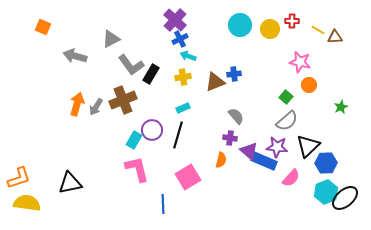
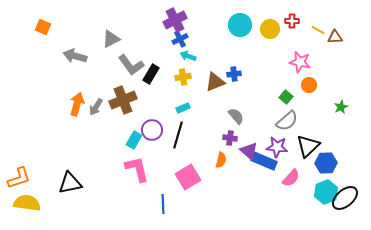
purple cross at (175, 20): rotated 20 degrees clockwise
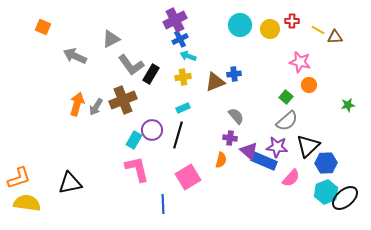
gray arrow at (75, 56): rotated 10 degrees clockwise
green star at (341, 107): moved 7 px right, 2 px up; rotated 16 degrees clockwise
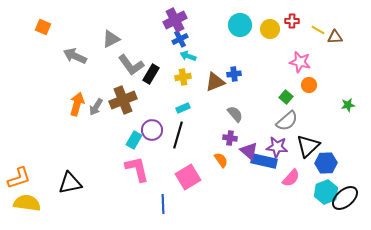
gray semicircle at (236, 116): moved 1 px left, 2 px up
orange semicircle at (221, 160): rotated 49 degrees counterclockwise
blue rectangle at (264, 161): rotated 10 degrees counterclockwise
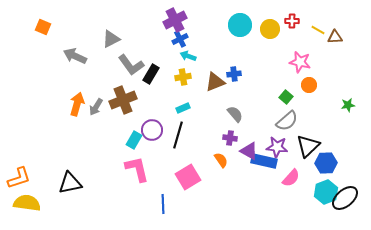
purple triangle at (249, 151): rotated 12 degrees counterclockwise
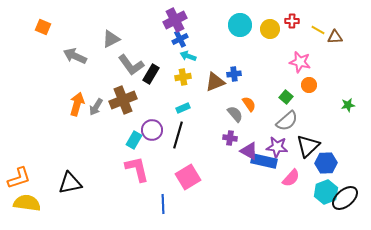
orange semicircle at (221, 160): moved 28 px right, 56 px up
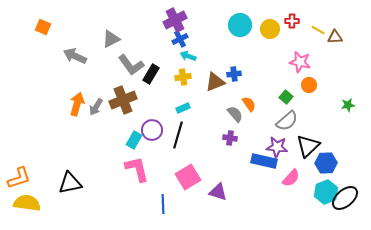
purple triangle at (249, 151): moved 31 px left, 41 px down; rotated 12 degrees counterclockwise
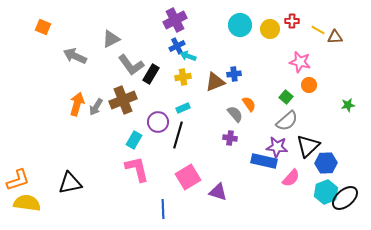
blue cross at (180, 39): moved 3 px left, 7 px down
purple circle at (152, 130): moved 6 px right, 8 px up
orange L-shape at (19, 178): moved 1 px left, 2 px down
blue line at (163, 204): moved 5 px down
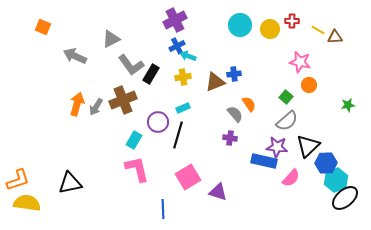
cyan hexagon at (326, 192): moved 10 px right, 12 px up
